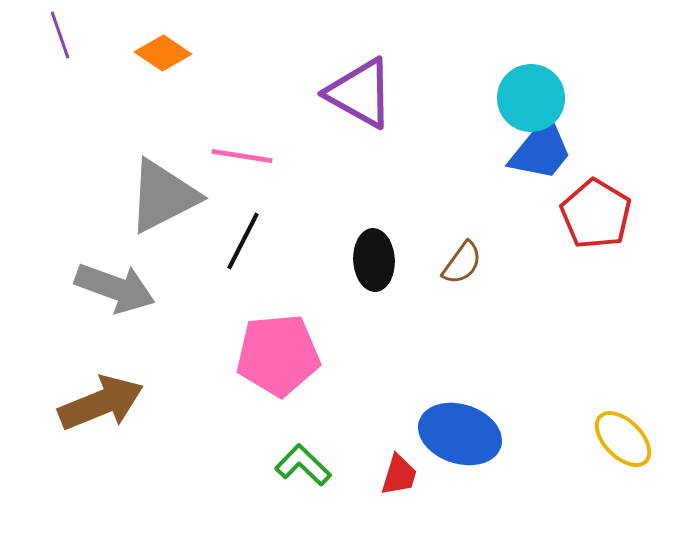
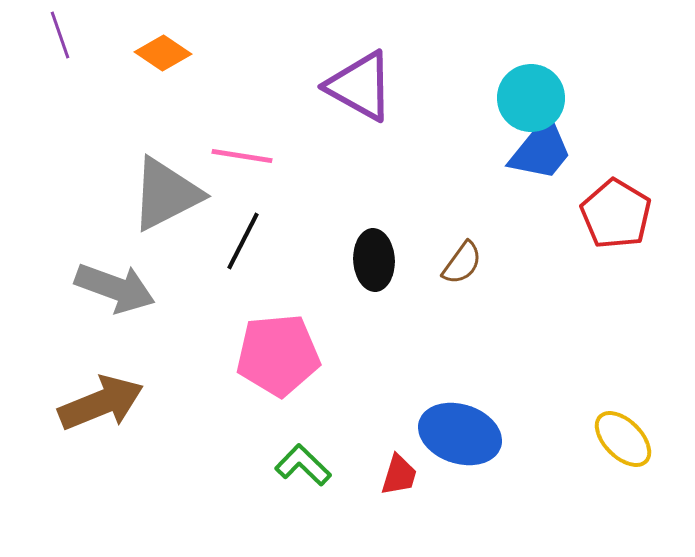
purple triangle: moved 7 px up
gray triangle: moved 3 px right, 2 px up
red pentagon: moved 20 px right
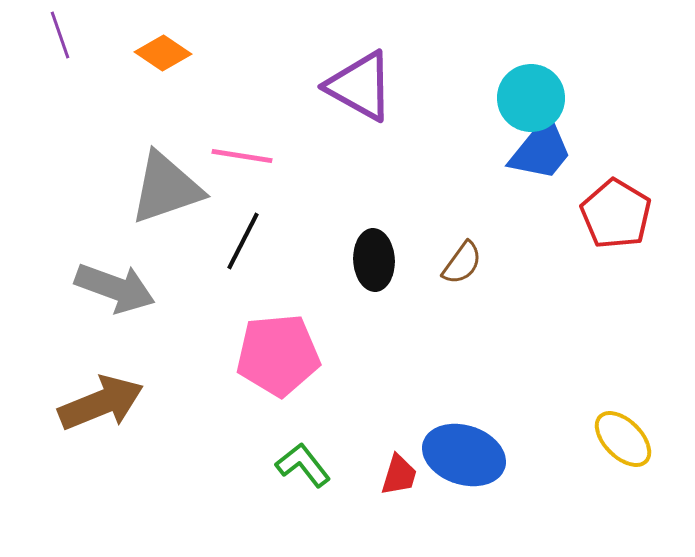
gray triangle: moved 6 px up; rotated 8 degrees clockwise
blue ellipse: moved 4 px right, 21 px down
green L-shape: rotated 8 degrees clockwise
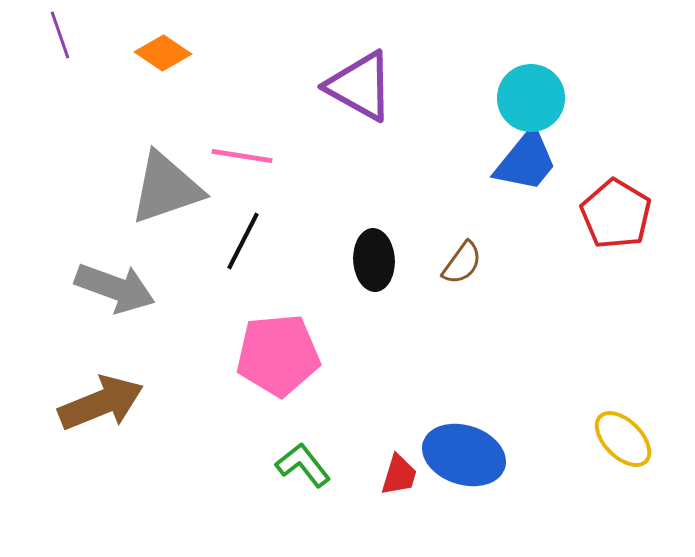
blue trapezoid: moved 15 px left, 11 px down
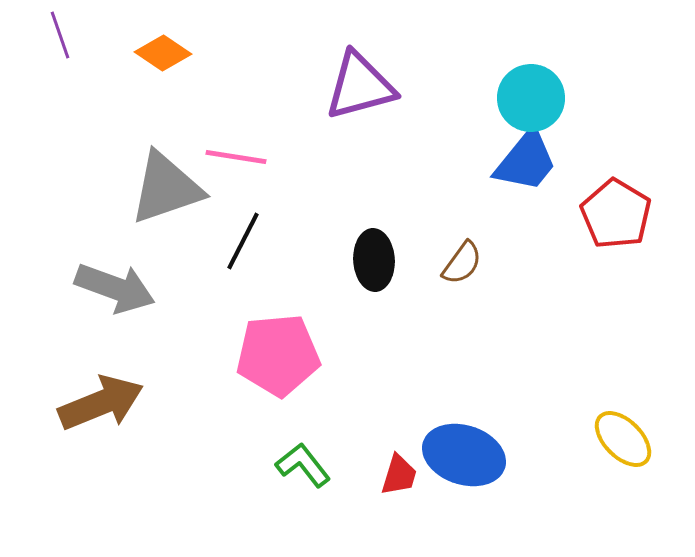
purple triangle: rotated 44 degrees counterclockwise
pink line: moved 6 px left, 1 px down
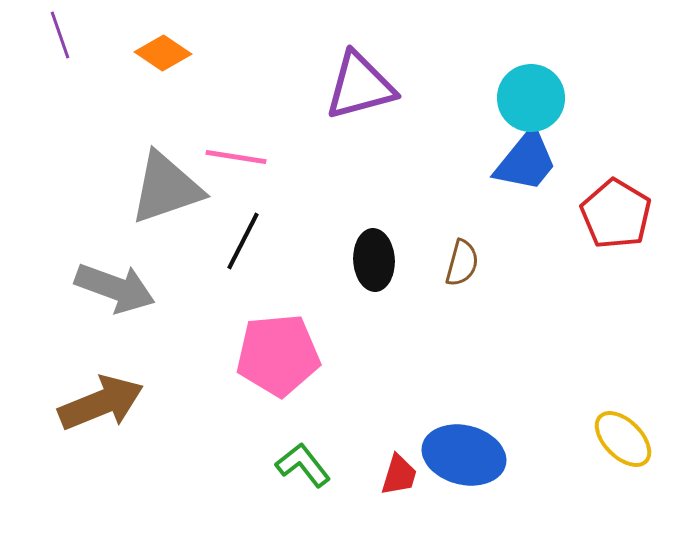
brown semicircle: rotated 21 degrees counterclockwise
blue ellipse: rotated 4 degrees counterclockwise
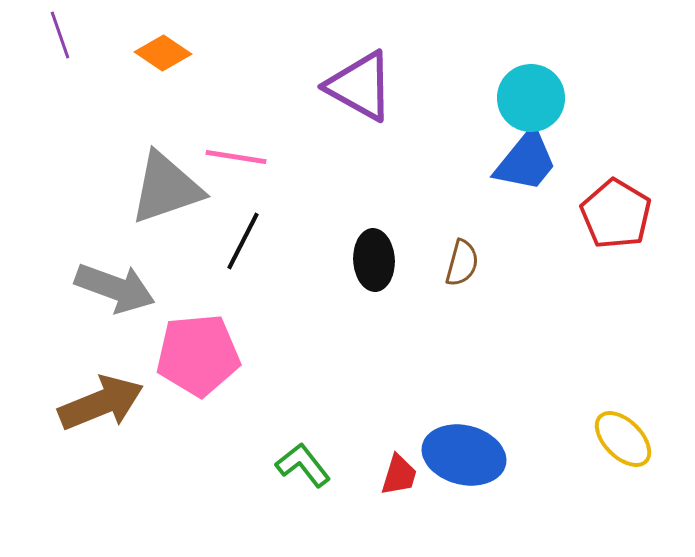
purple triangle: rotated 44 degrees clockwise
pink pentagon: moved 80 px left
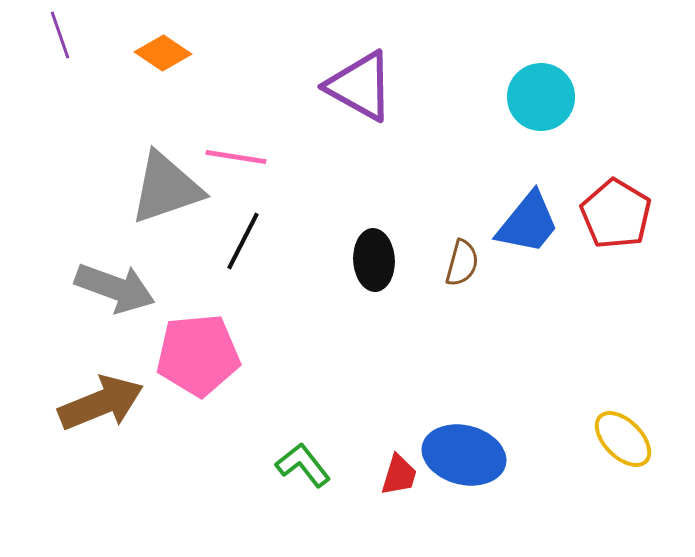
cyan circle: moved 10 px right, 1 px up
blue trapezoid: moved 2 px right, 62 px down
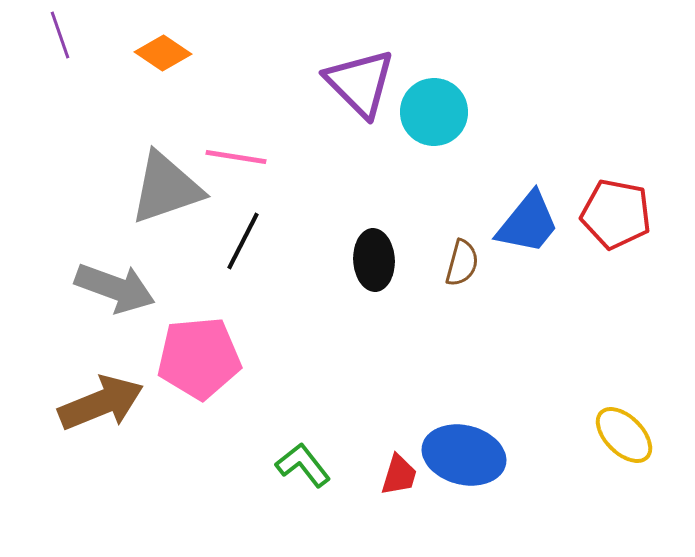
purple triangle: moved 3 px up; rotated 16 degrees clockwise
cyan circle: moved 107 px left, 15 px down
red pentagon: rotated 20 degrees counterclockwise
pink pentagon: moved 1 px right, 3 px down
yellow ellipse: moved 1 px right, 4 px up
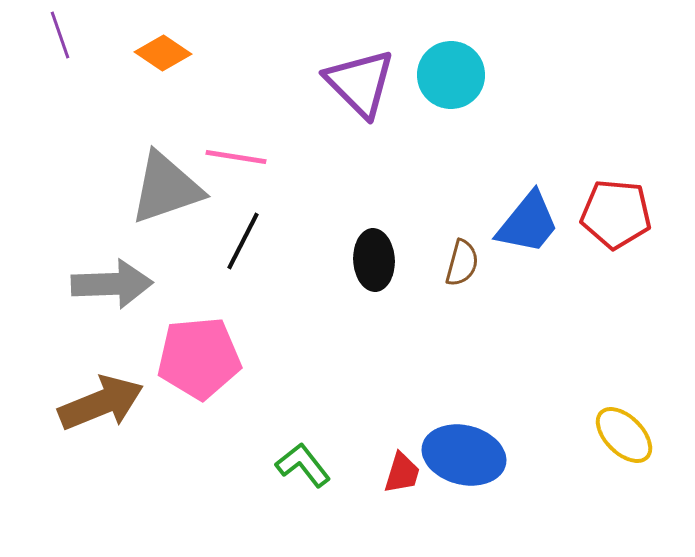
cyan circle: moved 17 px right, 37 px up
red pentagon: rotated 6 degrees counterclockwise
gray arrow: moved 3 px left, 4 px up; rotated 22 degrees counterclockwise
red trapezoid: moved 3 px right, 2 px up
